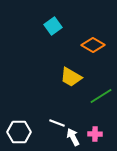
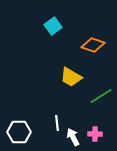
orange diamond: rotated 10 degrees counterclockwise
white line: rotated 63 degrees clockwise
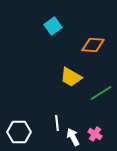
orange diamond: rotated 15 degrees counterclockwise
green line: moved 3 px up
pink cross: rotated 32 degrees clockwise
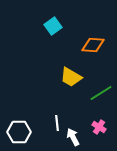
pink cross: moved 4 px right, 7 px up
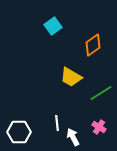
orange diamond: rotated 40 degrees counterclockwise
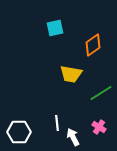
cyan square: moved 2 px right, 2 px down; rotated 24 degrees clockwise
yellow trapezoid: moved 3 px up; rotated 20 degrees counterclockwise
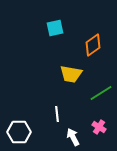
white line: moved 9 px up
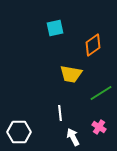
white line: moved 3 px right, 1 px up
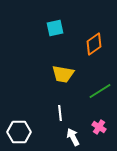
orange diamond: moved 1 px right, 1 px up
yellow trapezoid: moved 8 px left
green line: moved 1 px left, 2 px up
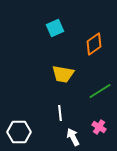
cyan square: rotated 12 degrees counterclockwise
